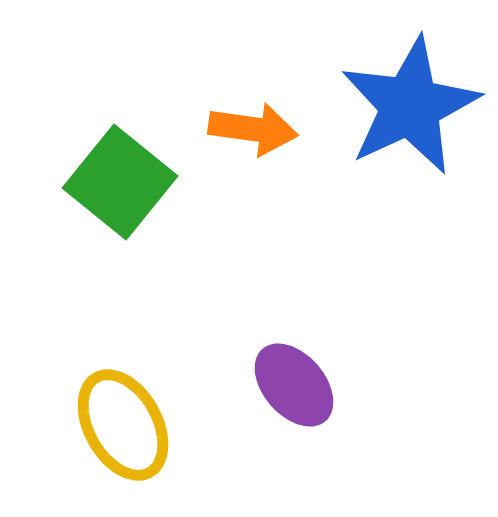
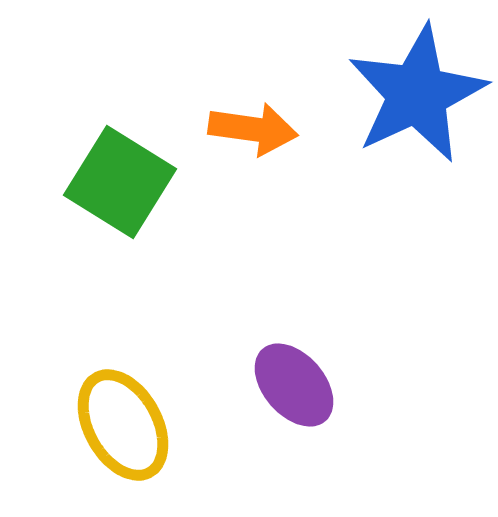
blue star: moved 7 px right, 12 px up
green square: rotated 7 degrees counterclockwise
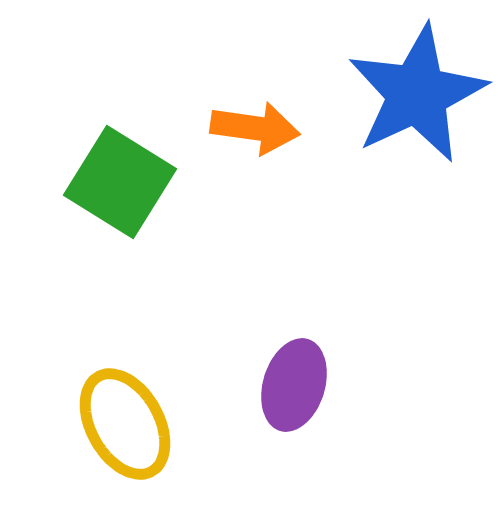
orange arrow: moved 2 px right, 1 px up
purple ellipse: rotated 58 degrees clockwise
yellow ellipse: moved 2 px right, 1 px up
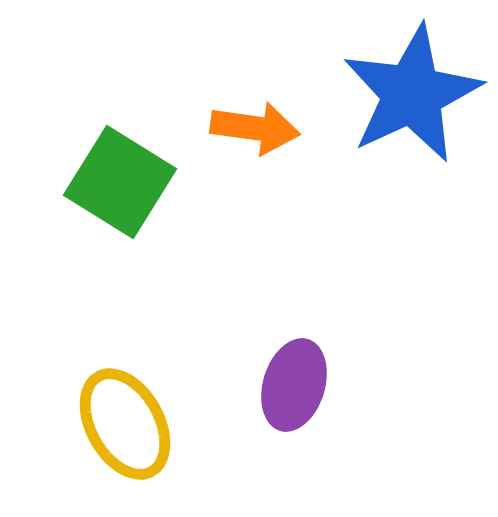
blue star: moved 5 px left
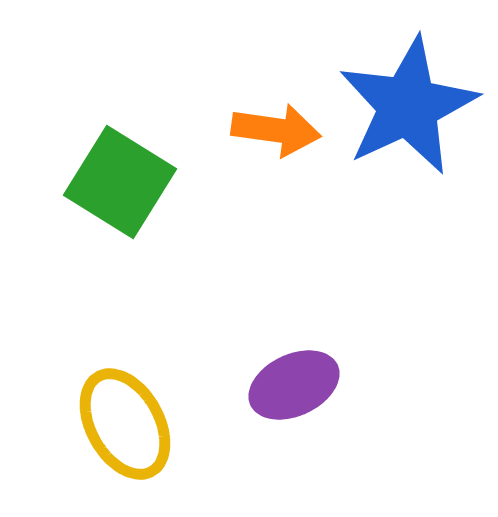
blue star: moved 4 px left, 12 px down
orange arrow: moved 21 px right, 2 px down
purple ellipse: rotated 48 degrees clockwise
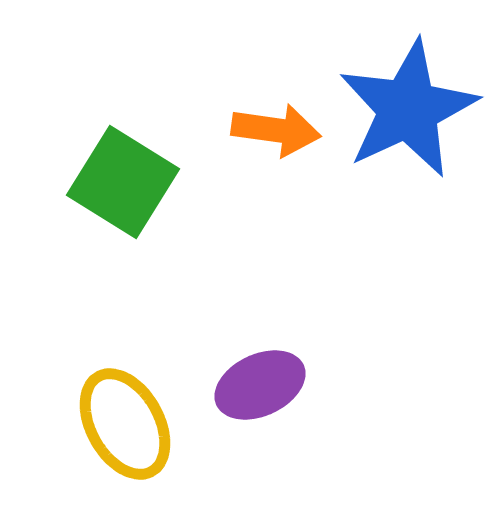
blue star: moved 3 px down
green square: moved 3 px right
purple ellipse: moved 34 px left
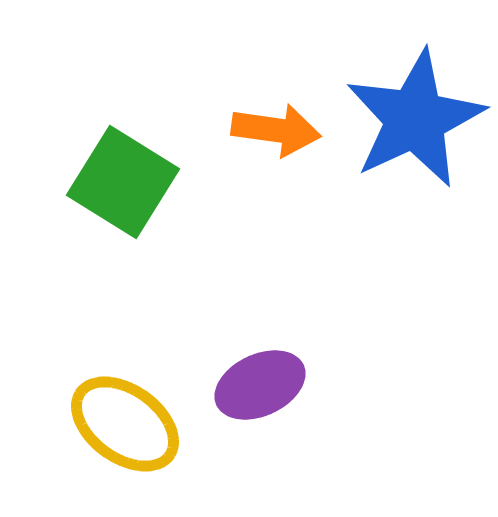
blue star: moved 7 px right, 10 px down
yellow ellipse: rotated 25 degrees counterclockwise
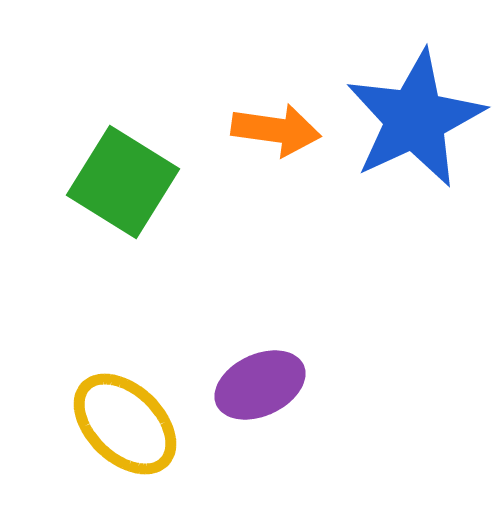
yellow ellipse: rotated 8 degrees clockwise
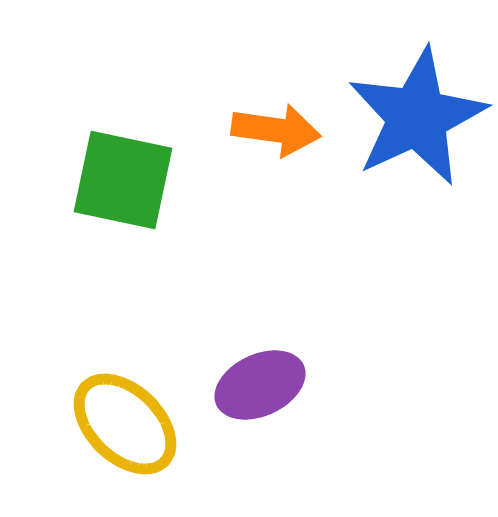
blue star: moved 2 px right, 2 px up
green square: moved 2 px up; rotated 20 degrees counterclockwise
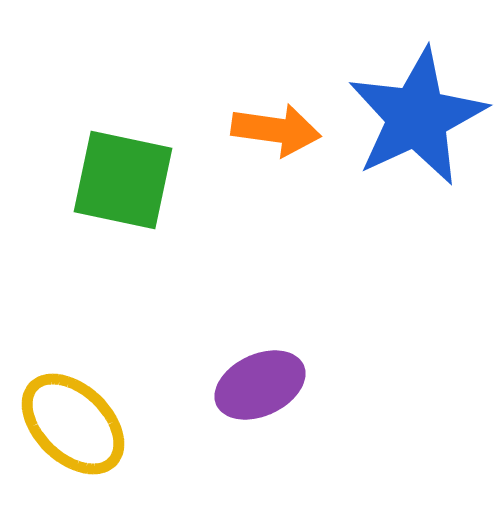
yellow ellipse: moved 52 px left
